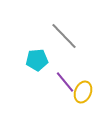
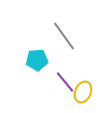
gray line: rotated 8 degrees clockwise
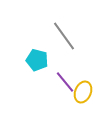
cyan pentagon: rotated 20 degrees clockwise
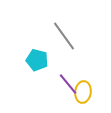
purple line: moved 3 px right, 2 px down
yellow ellipse: rotated 15 degrees counterclockwise
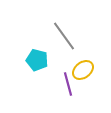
purple line: rotated 25 degrees clockwise
yellow ellipse: moved 22 px up; rotated 45 degrees clockwise
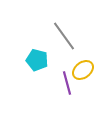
purple line: moved 1 px left, 1 px up
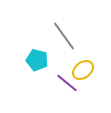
purple line: rotated 35 degrees counterclockwise
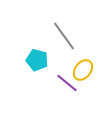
yellow ellipse: rotated 15 degrees counterclockwise
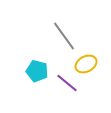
cyan pentagon: moved 11 px down
yellow ellipse: moved 3 px right, 6 px up; rotated 25 degrees clockwise
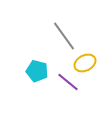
yellow ellipse: moved 1 px left, 1 px up
purple line: moved 1 px right, 1 px up
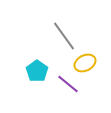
cyan pentagon: rotated 20 degrees clockwise
purple line: moved 2 px down
